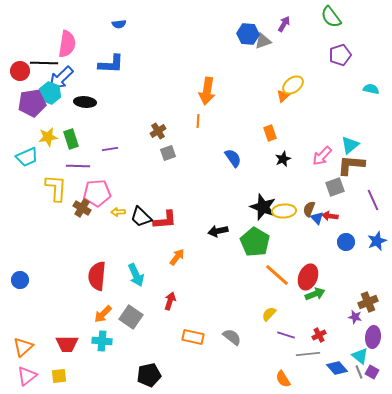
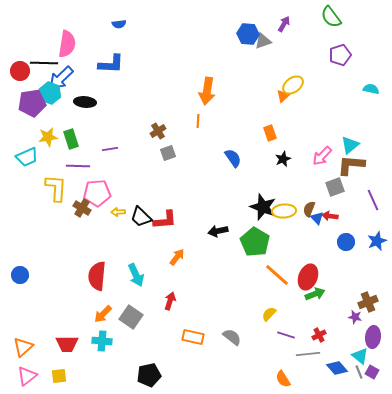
blue circle at (20, 280): moved 5 px up
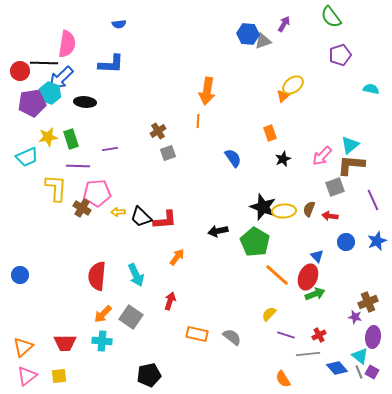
blue triangle at (317, 218): moved 38 px down
orange rectangle at (193, 337): moved 4 px right, 3 px up
red trapezoid at (67, 344): moved 2 px left, 1 px up
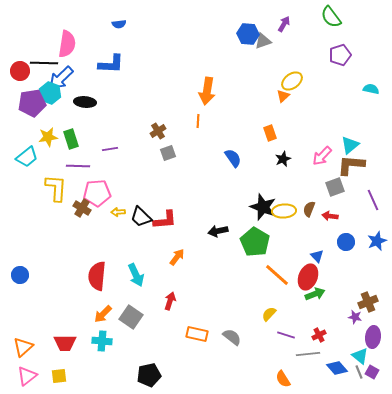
yellow ellipse at (293, 85): moved 1 px left, 4 px up
cyan trapezoid at (27, 157): rotated 15 degrees counterclockwise
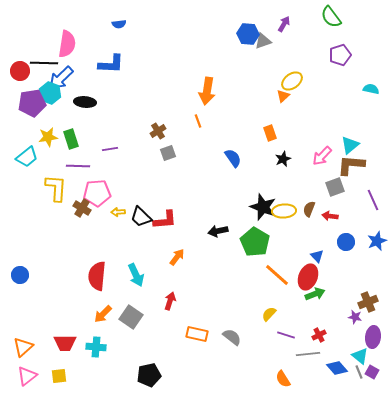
orange line at (198, 121): rotated 24 degrees counterclockwise
cyan cross at (102, 341): moved 6 px left, 6 px down
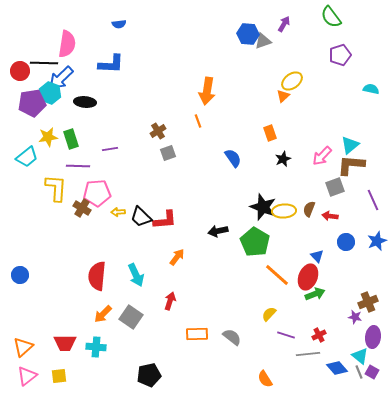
orange rectangle at (197, 334): rotated 15 degrees counterclockwise
orange semicircle at (283, 379): moved 18 px left
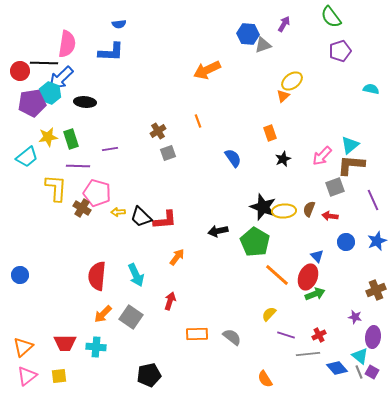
gray triangle at (263, 41): moved 4 px down
purple pentagon at (340, 55): moved 4 px up
blue L-shape at (111, 64): moved 12 px up
orange arrow at (207, 91): moved 21 px up; rotated 56 degrees clockwise
pink pentagon at (97, 193): rotated 20 degrees clockwise
brown cross at (368, 302): moved 8 px right, 12 px up
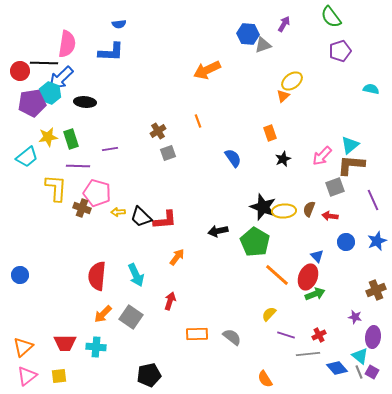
brown cross at (82, 208): rotated 12 degrees counterclockwise
